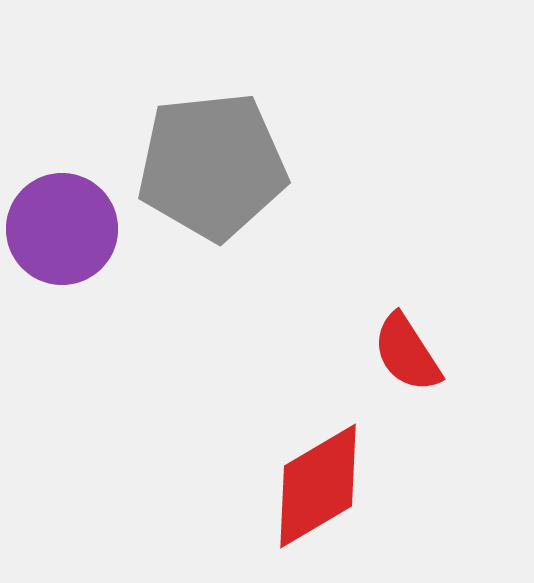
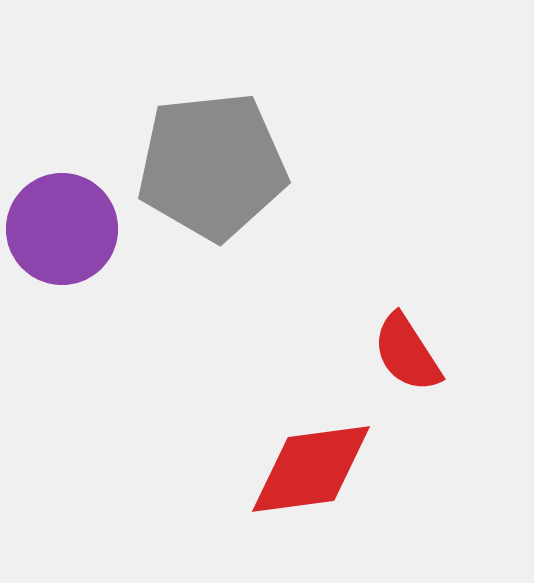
red diamond: moved 7 px left, 17 px up; rotated 23 degrees clockwise
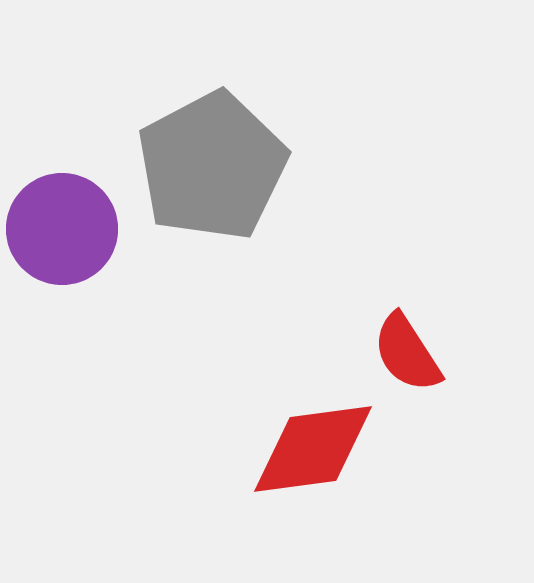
gray pentagon: rotated 22 degrees counterclockwise
red diamond: moved 2 px right, 20 px up
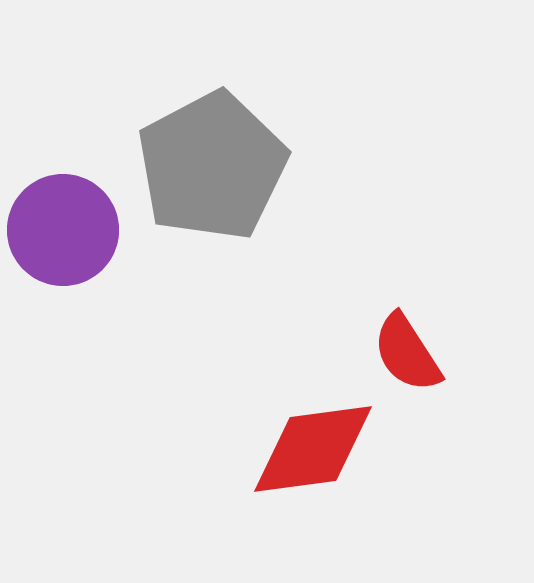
purple circle: moved 1 px right, 1 px down
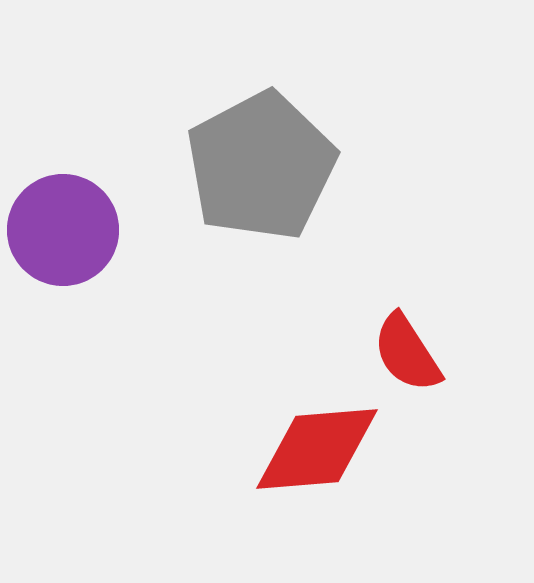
gray pentagon: moved 49 px right
red diamond: moved 4 px right; rotated 3 degrees clockwise
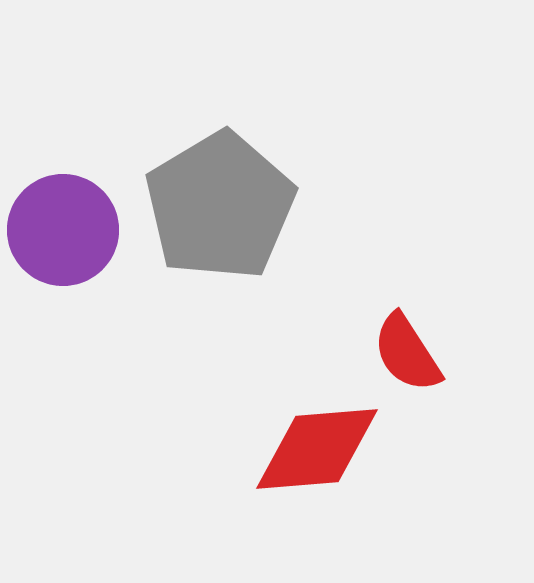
gray pentagon: moved 41 px left, 40 px down; rotated 3 degrees counterclockwise
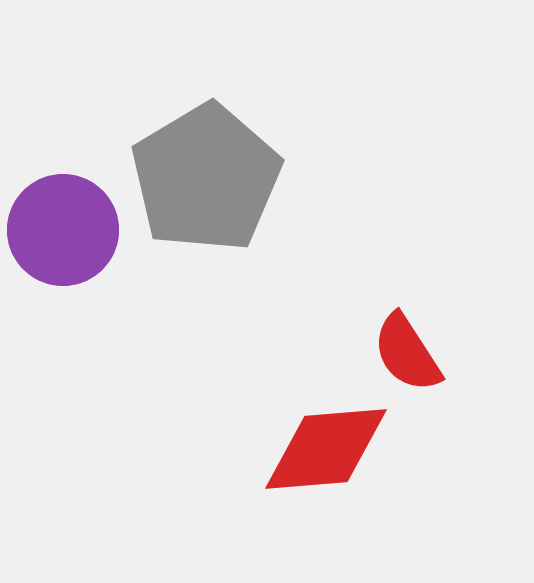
gray pentagon: moved 14 px left, 28 px up
red diamond: moved 9 px right
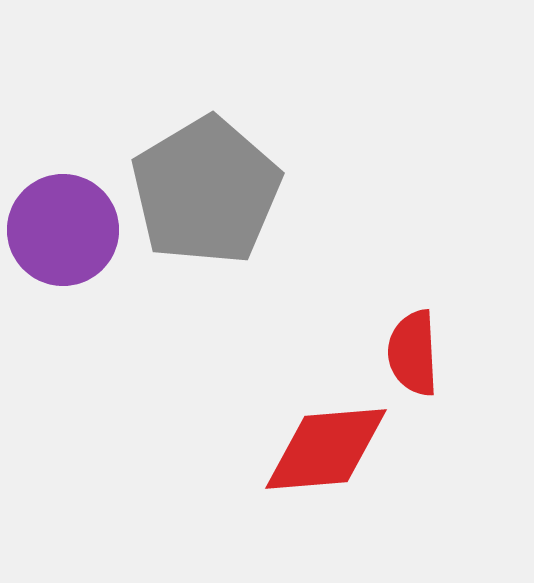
gray pentagon: moved 13 px down
red semicircle: moved 6 px right; rotated 30 degrees clockwise
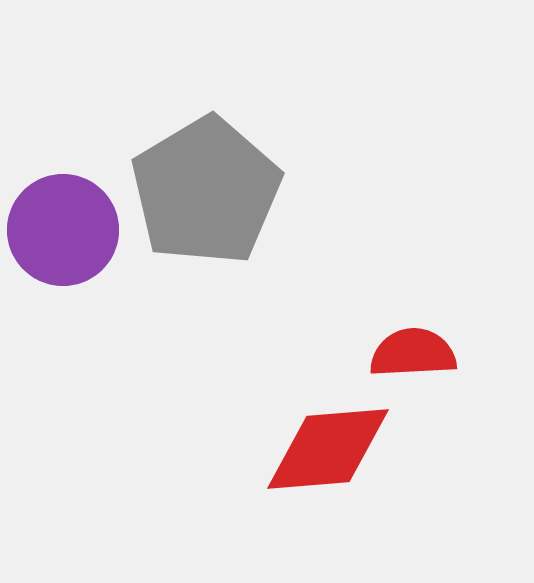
red semicircle: rotated 90 degrees clockwise
red diamond: moved 2 px right
